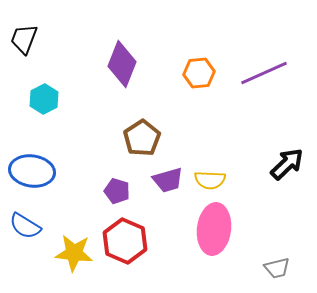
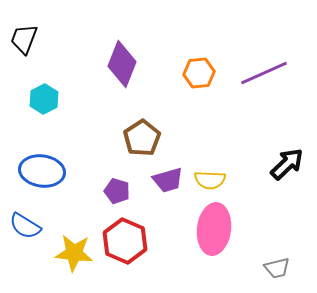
blue ellipse: moved 10 px right
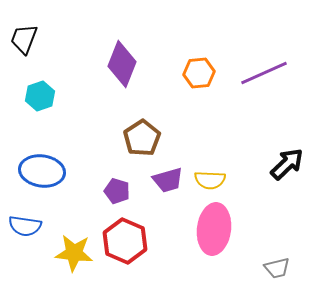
cyan hexagon: moved 4 px left, 3 px up; rotated 8 degrees clockwise
blue semicircle: rotated 24 degrees counterclockwise
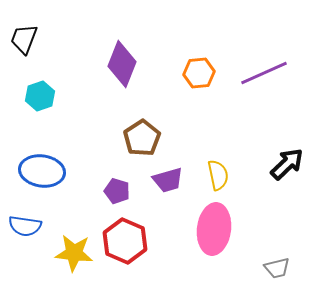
yellow semicircle: moved 8 px right, 5 px up; rotated 104 degrees counterclockwise
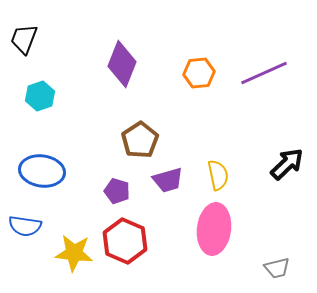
brown pentagon: moved 2 px left, 2 px down
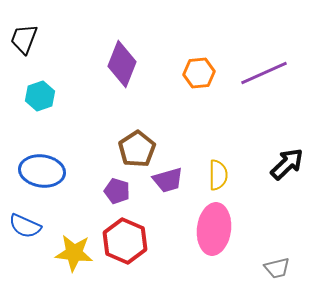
brown pentagon: moved 3 px left, 9 px down
yellow semicircle: rotated 12 degrees clockwise
blue semicircle: rotated 16 degrees clockwise
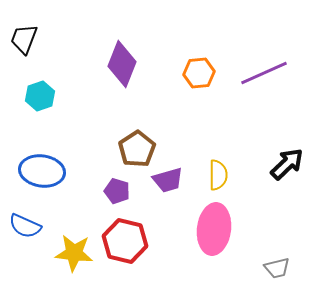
red hexagon: rotated 9 degrees counterclockwise
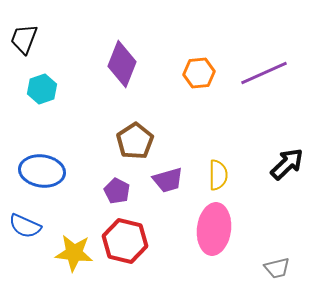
cyan hexagon: moved 2 px right, 7 px up
brown pentagon: moved 2 px left, 8 px up
purple pentagon: rotated 10 degrees clockwise
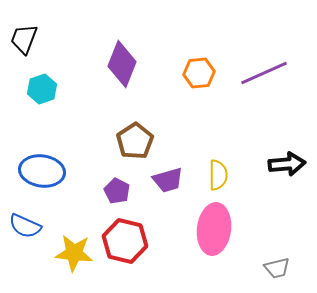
black arrow: rotated 39 degrees clockwise
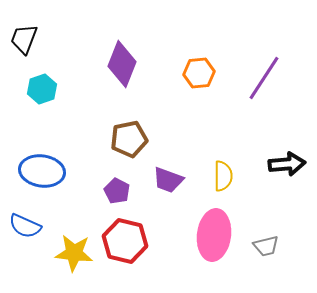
purple line: moved 5 px down; rotated 33 degrees counterclockwise
brown pentagon: moved 6 px left, 2 px up; rotated 21 degrees clockwise
yellow semicircle: moved 5 px right, 1 px down
purple trapezoid: rotated 36 degrees clockwise
pink ellipse: moved 6 px down
gray trapezoid: moved 11 px left, 22 px up
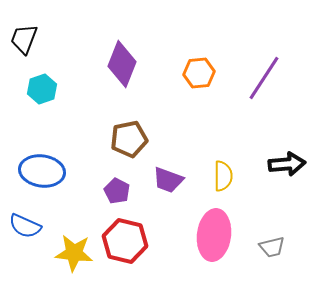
gray trapezoid: moved 6 px right, 1 px down
